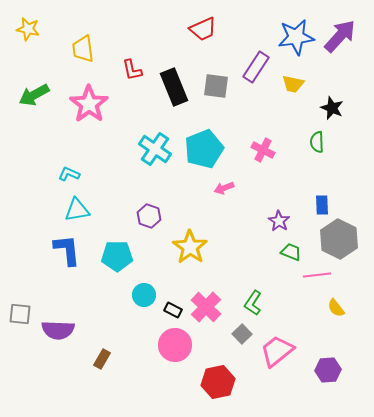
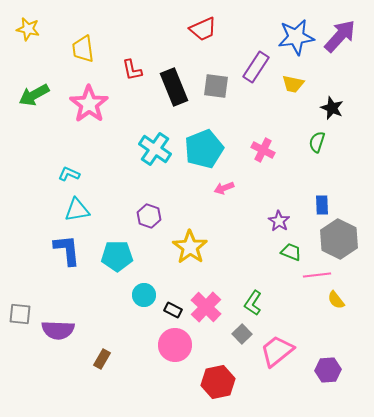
green semicircle at (317, 142): rotated 20 degrees clockwise
yellow semicircle at (336, 308): moved 8 px up
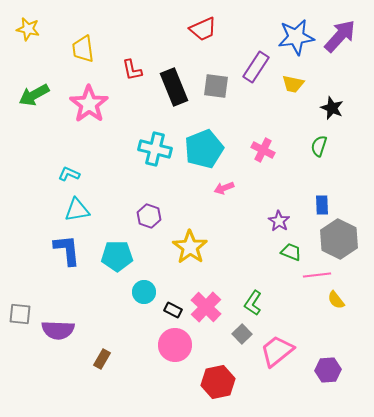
green semicircle at (317, 142): moved 2 px right, 4 px down
cyan cross at (155, 149): rotated 20 degrees counterclockwise
cyan circle at (144, 295): moved 3 px up
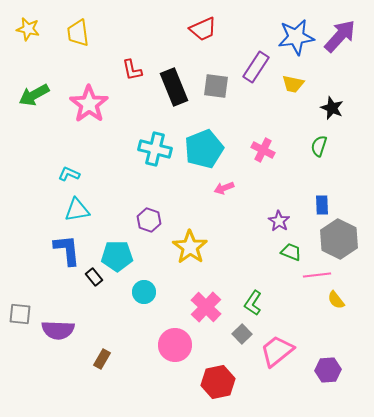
yellow trapezoid at (83, 49): moved 5 px left, 16 px up
purple hexagon at (149, 216): moved 4 px down
black rectangle at (173, 310): moved 79 px left, 33 px up; rotated 24 degrees clockwise
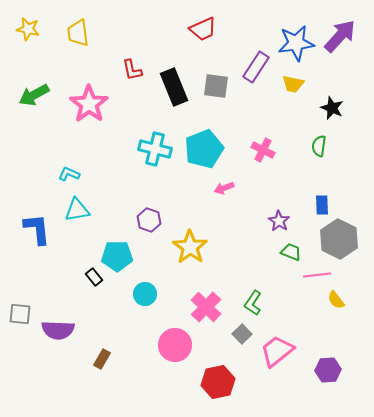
blue star at (296, 37): moved 6 px down
green semicircle at (319, 146): rotated 10 degrees counterclockwise
blue L-shape at (67, 250): moved 30 px left, 21 px up
cyan circle at (144, 292): moved 1 px right, 2 px down
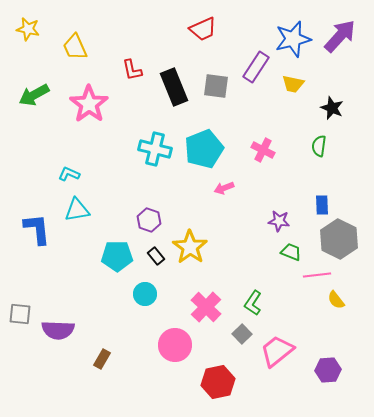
yellow trapezoid at (78, 33): moved 3 px left, 14 px down; rotated 16 degrees counterclockwise
blue star at (296, 43): moved 3 px left, 4 px up; rotated 6 degrees counterclockwise
purple star at (279, 221): rotated 25 degrees counterclockwise
black rectangle at (94, 277): moved 62 px right, 21 px up
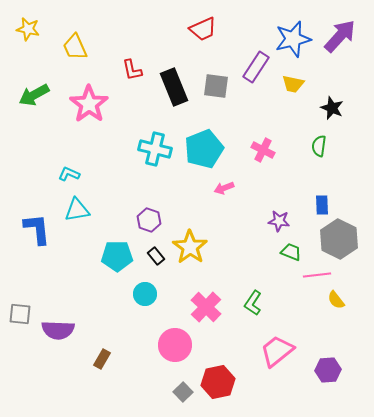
gray square at (242, 334): moved 59 px left, 58 px down
